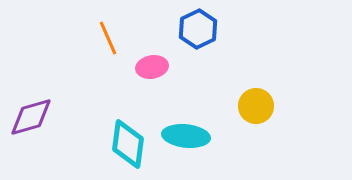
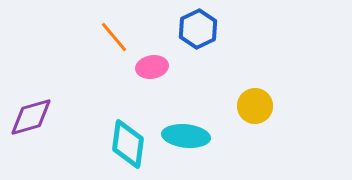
orange line: moved 6 px right, 1 px up; rotated 16 degrees counterclockwise
yellow circle: moved 1 px left
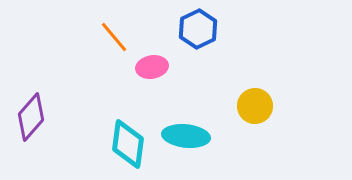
purple diamond: rotated 33 degrees counterclockwise
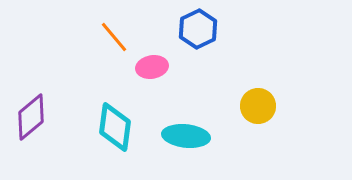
yellow circle: moved 3 px right
purple diamond: rotated 9 degrees clockwise
cyan diamond: moved 13 px left, 17 px up
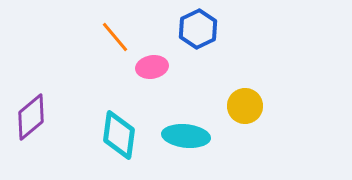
orange line: moved 1 px right
yellow circle: moved 13 px left
cyan diamond: moved 4 px right, 8 px down
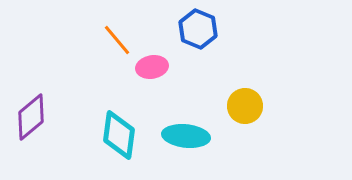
blue hexagon: rotated 12 degrees counterclockwise
orange line: moved 2 px right, 3 px down
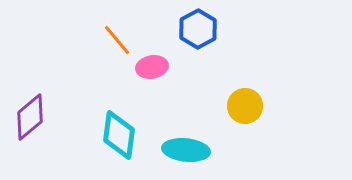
blue hexagon: rotated 9 degrees clockwise
purple diamond: moved 1 px left
cyan ellipse: moved 14 px down
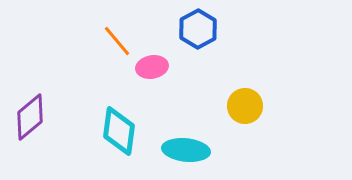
orange line: moved 1 px down
cyan diamond: moved 4 px up
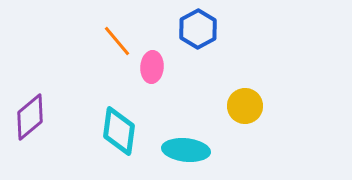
pink ellipse: rotated 76 degrees counterclockwise
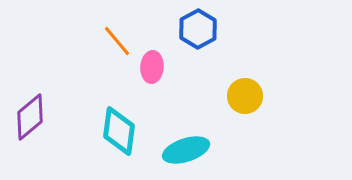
yellow circle: moved 10 px up
cyan ellipse: rotated 24 degrees counterclockwise
